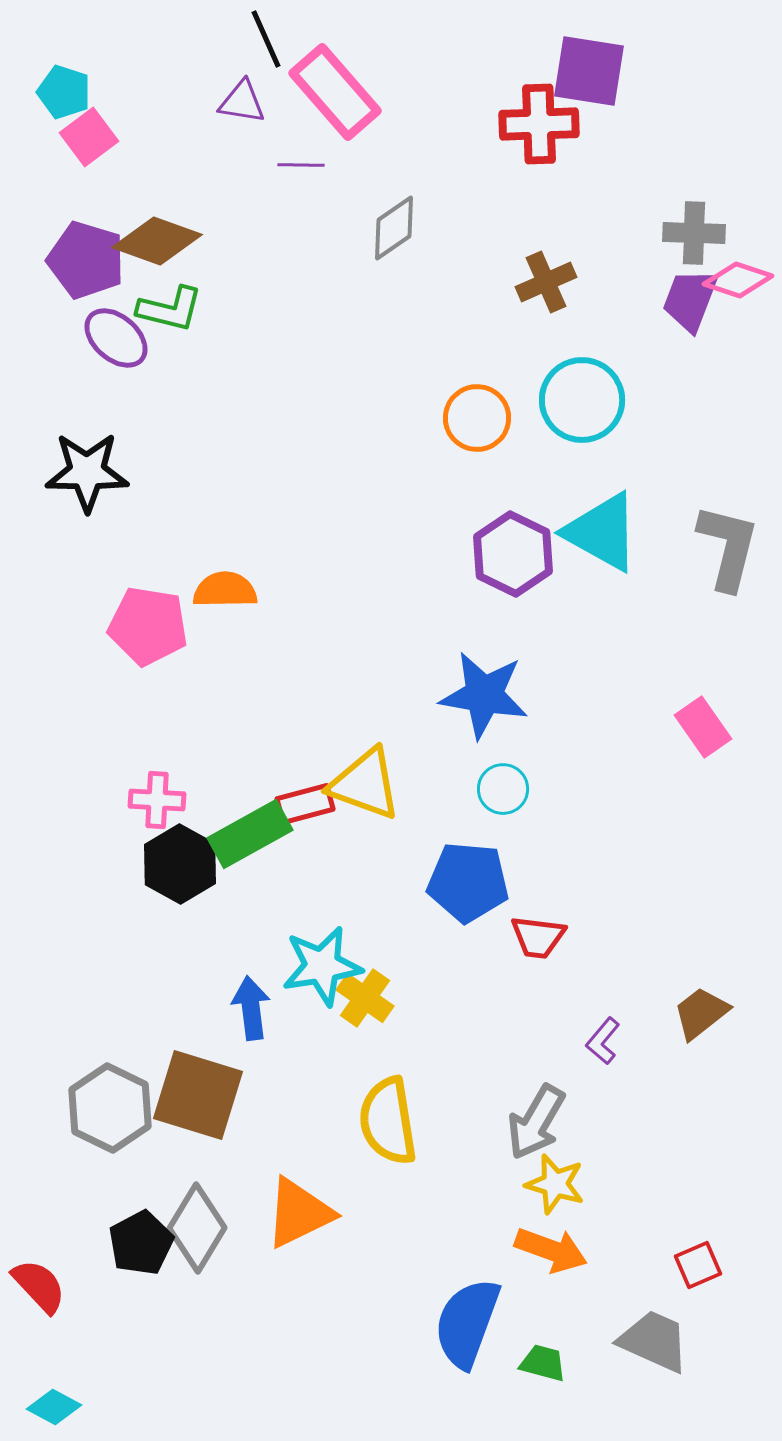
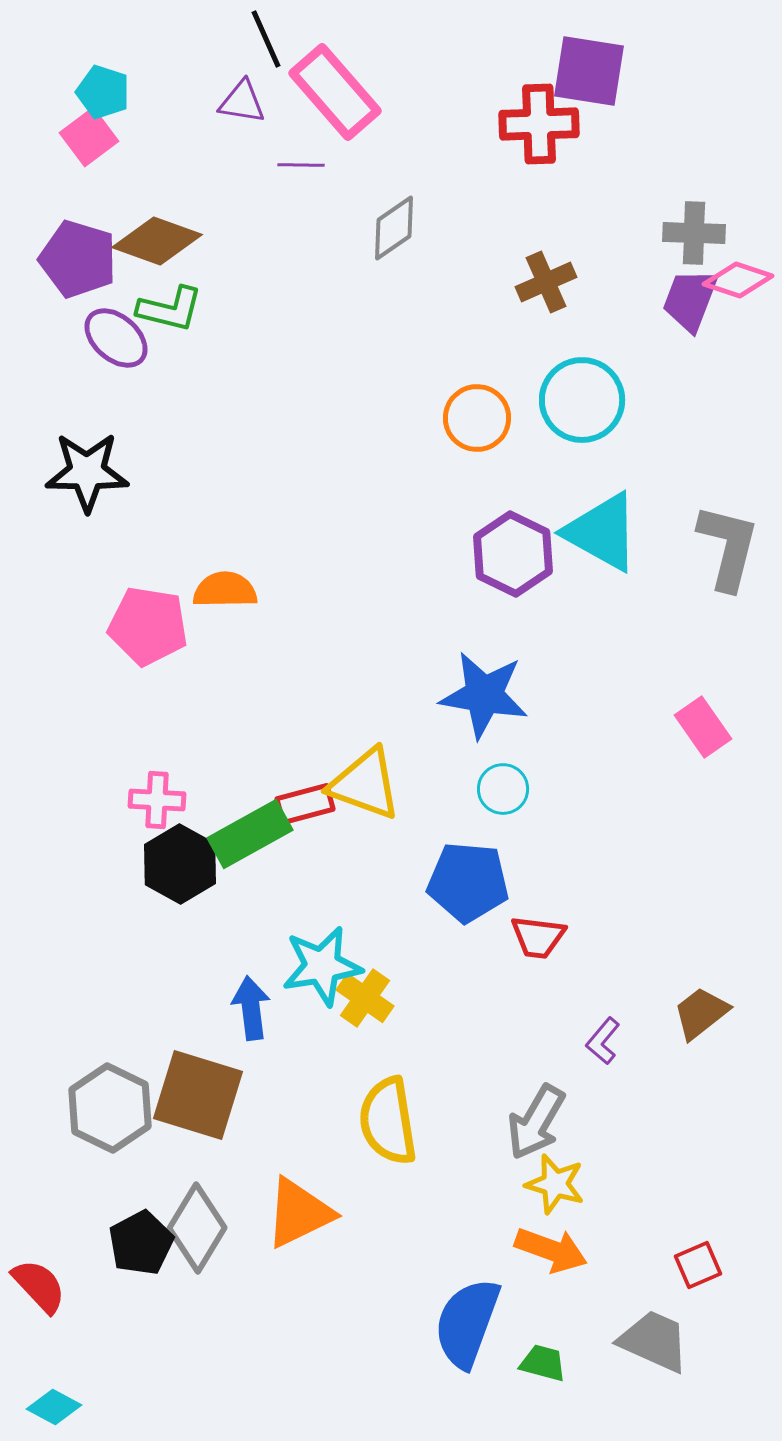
cyan pentagon at (64, 92): moved 39 px right
purple pentagon at (86, 260): moved 8 px left, 1 px up
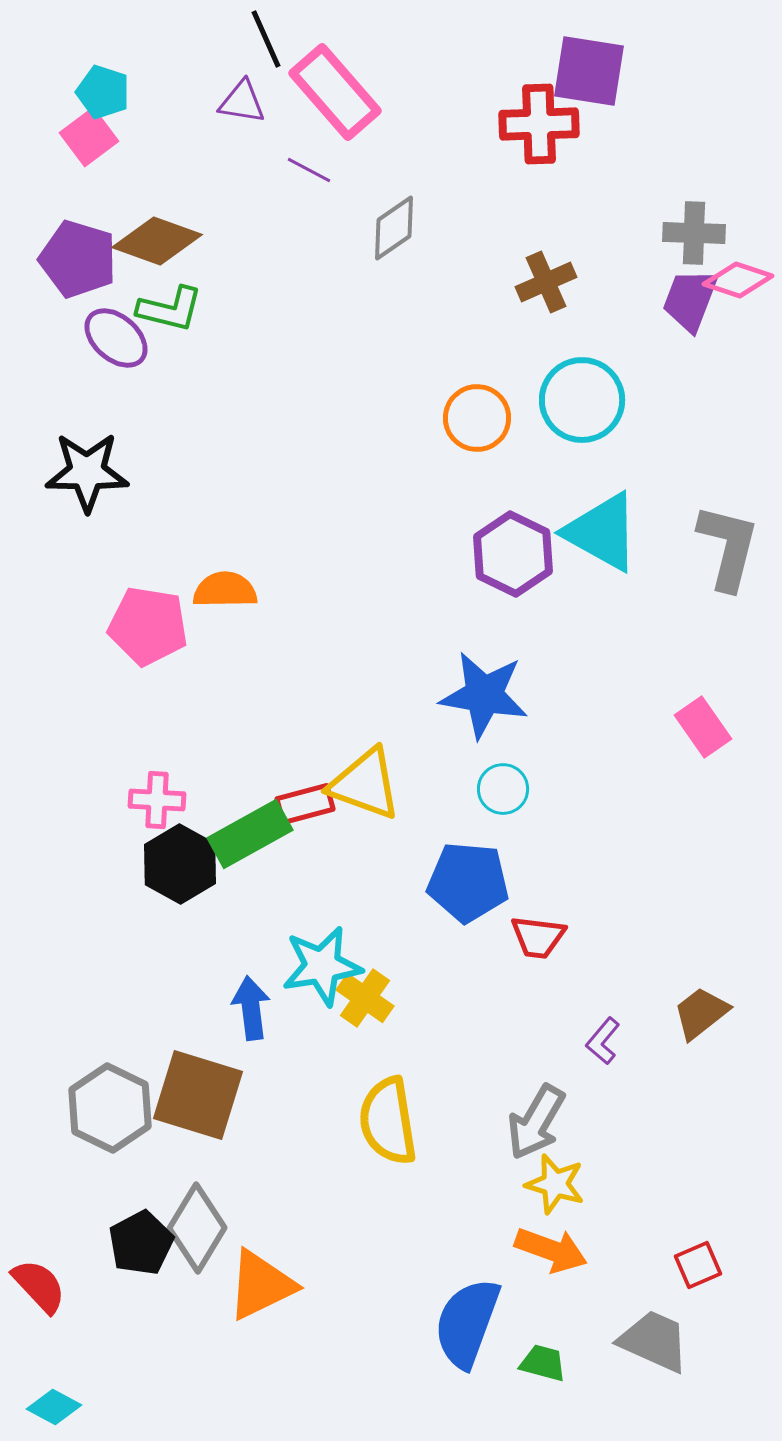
purple line at (301, 165): moved 8 px right, 5 px down; rotated 27 degrees clockwise
orange triangle at (299, 1213): moved 38 px left, 72 px down
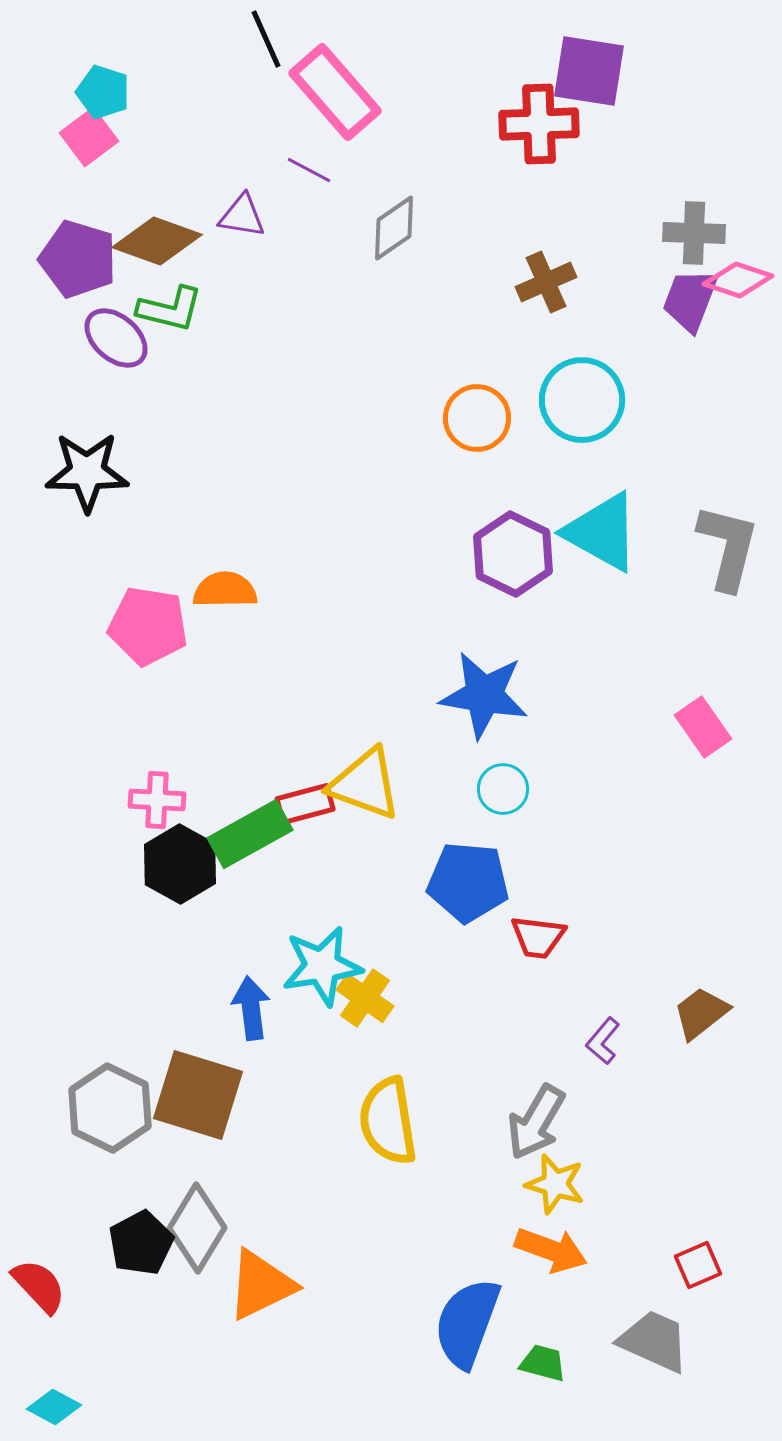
purple triangle at (242, 102): moved 114 px down
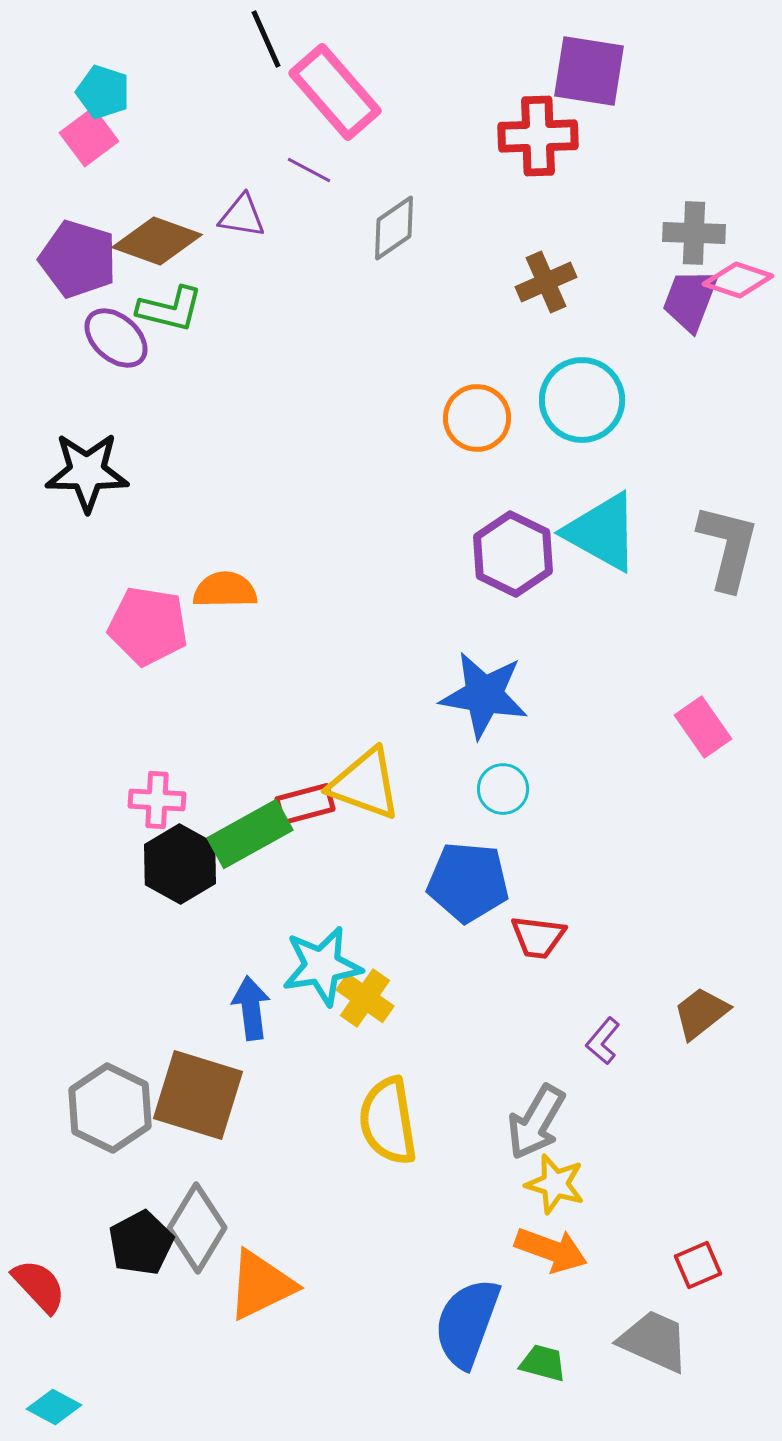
red cross at (539, 124): moved 1 px left, 12 px down
